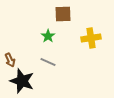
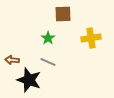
green star: moved 2 px down
brown arrow: moved 2 px right; rotated 120 degrees clockwise
black star: moved 7 px right, 1 px up
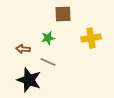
green star: rotated 24 degrees clockwise
brown arrow: moved 11 px right, 11 px up
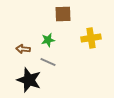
green star: moved 2 px down
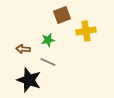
brown square: moved 1 px left, 1 px down; rotated 18 degrees counterclockwise
yellow cross: moved 5 px left, 7 px up
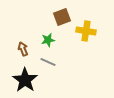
brown square: moved 2 px down
yellow cross: rotated 18 degrees clockwise
brown arrow: rotated 64 degrees clockwise
black star: moved 4 px left; rotated 15 degrees clockwise
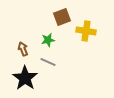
black star: moved 2 px up
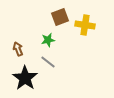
brown square: moved 2 px left
yellow cross: moved 1 px left, 6 px up
brown arrow: moved 5 px left
gray line: rotated 14 degrees clockwise
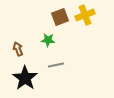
yellow cross: moved 10 px up; rotated 30 degrees counterclockwise
green star: rotated 16 degrees clockwise
gray line: moved 8 px right, 3 px down; rotated 49 degrees counterclockwise
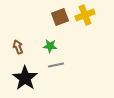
green star: moved 2 px right, 6 px down
brown arrow: moved 2 px up
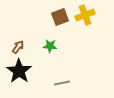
brown arrow: rotated 56 degrees clockwise
gray line: moved 6 px right, 18 px down
black star: moved 6 px left, 7 px up
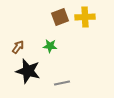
yellow cross: moved 2 px down; rotated 18 degrees clockwise
black star: moved 9 px right; rotated 20 degrees counterclockwise
